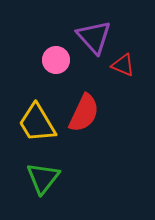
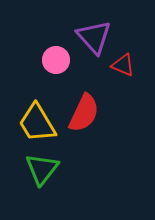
green triangle: moved 1 px left, 9 px up
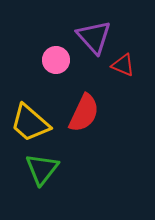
yellow trapezoid: moved 7 px left; rotated 18 degrees counterclockwise
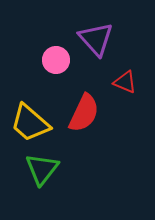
purple triangle: moved 2 px right, 2 px down
red triangle: moved 2 px right, 17 px down
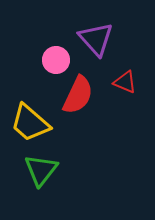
red semicircle: moved 6 px left, 18 px up
green triangle: moved 1 px left, 1 px down
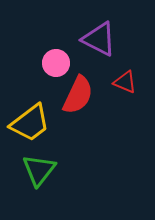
purple triangle: moved 3 px right; rotated 21 degrees counterclockwise
pink circle: moved 3 px down
yellow trapezoid: rotated 78 degrees counterclockwise
green triangle: moved 2 px left
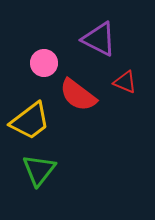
pink circle: moved 12 px left
red semicircle: rotated 102 degrees clockwise
yellow trapezoid: moved 2 px up
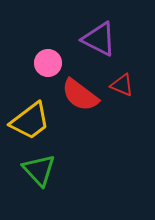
pink circle: moved 4 px right
red triangle: moved 3 px left, 3 px down
red semicircle: moved 2 px right
green triangle: rotated 21 degrees counterclockwise
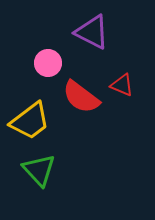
purple triangle: moved 7 px left, 7 px up
red semicircle: moved 1 px right, 2 px down
